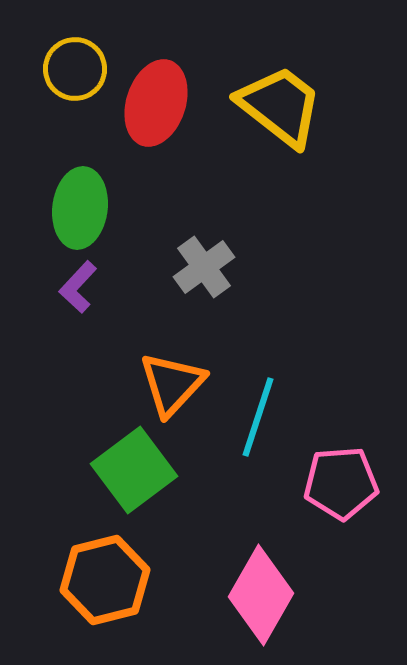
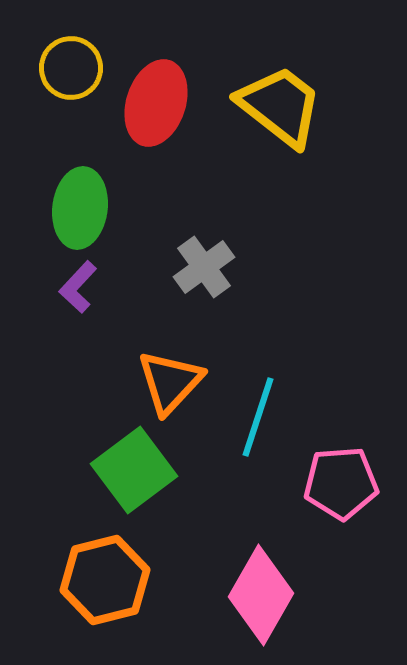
yellow circle: moved 4 px left, 1 px up
orange triangle: moved 2 px left, 2 px up
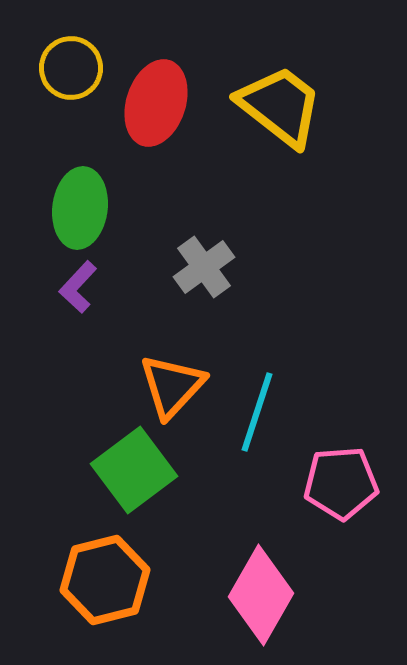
orange triangle: moved 2 px right, 4 px down
cyan line: moved 1 px left, 5 px up
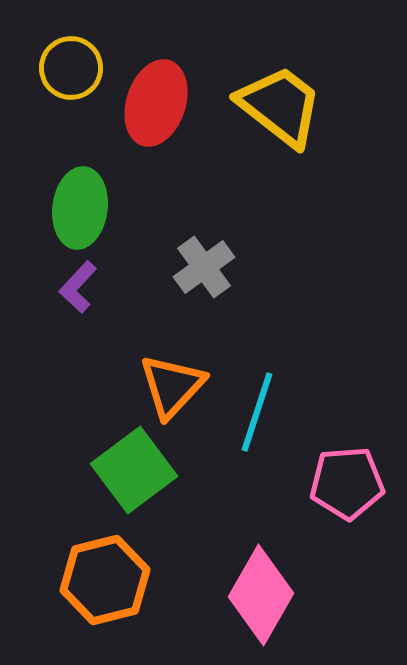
pink pentagon: moved 6 px right
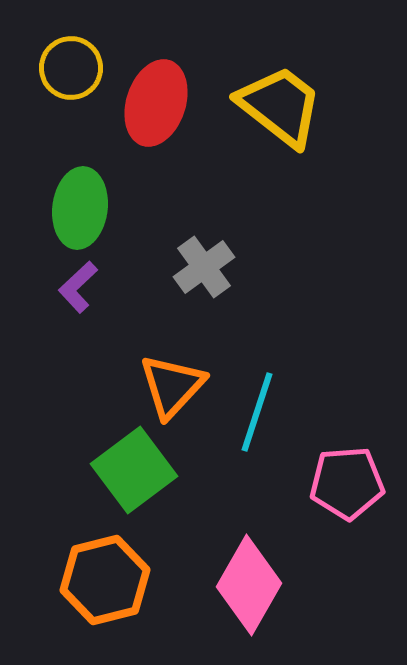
purple L-shape: rotated 4 degrees clockwise
pink diamond: moved 12 px left, 10 px up
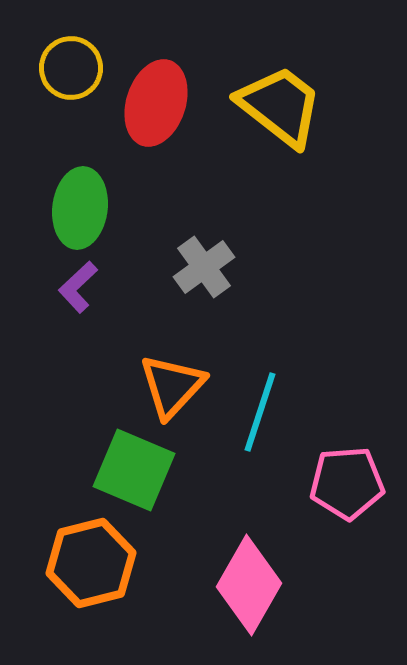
cyan line: moved 3 px right
green square: rotated 30 degrees counterclockwise
orange hexagon: moved 14 px left, 17 px up
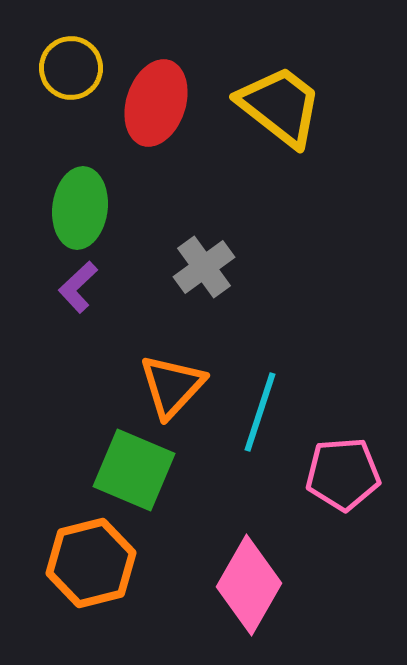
pink pentagon: moved 4 px left, 9 px up
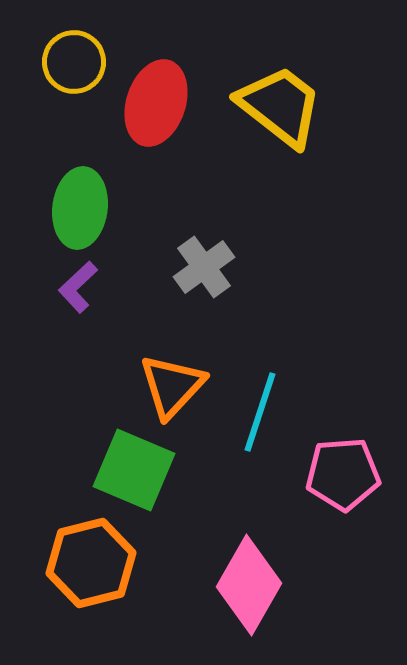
yellow circle: moved 3 px right, 6 px up
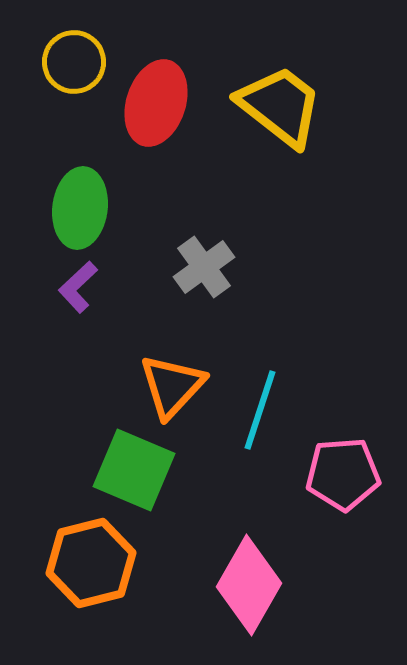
cyan line: moved 2 px up
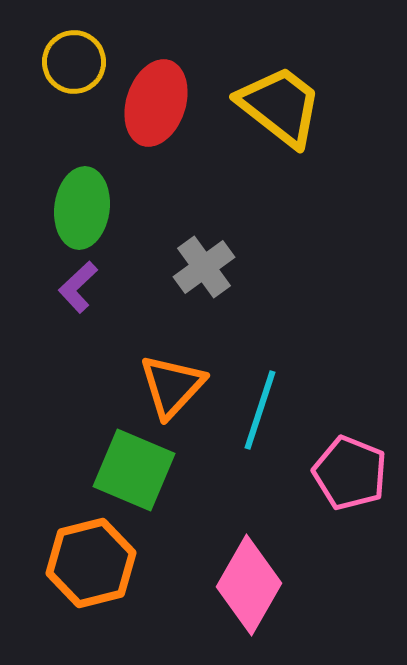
green ellipse: moved 2 px right
pink pentagon: moved 7 px right, 1 px up; rotated 26 degrees clockwise
